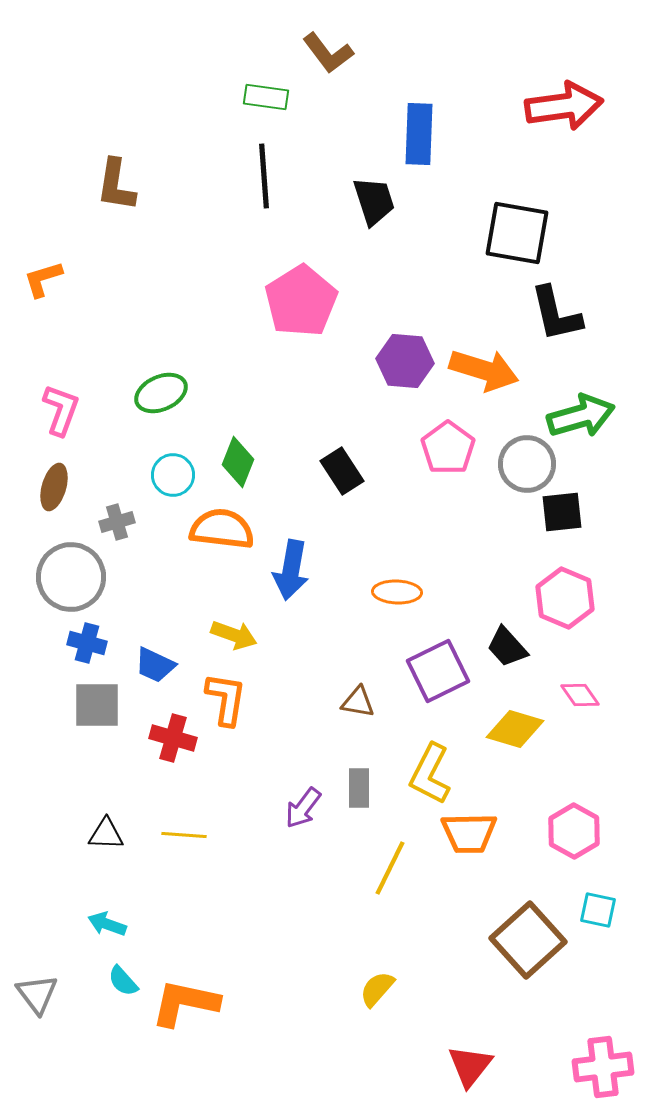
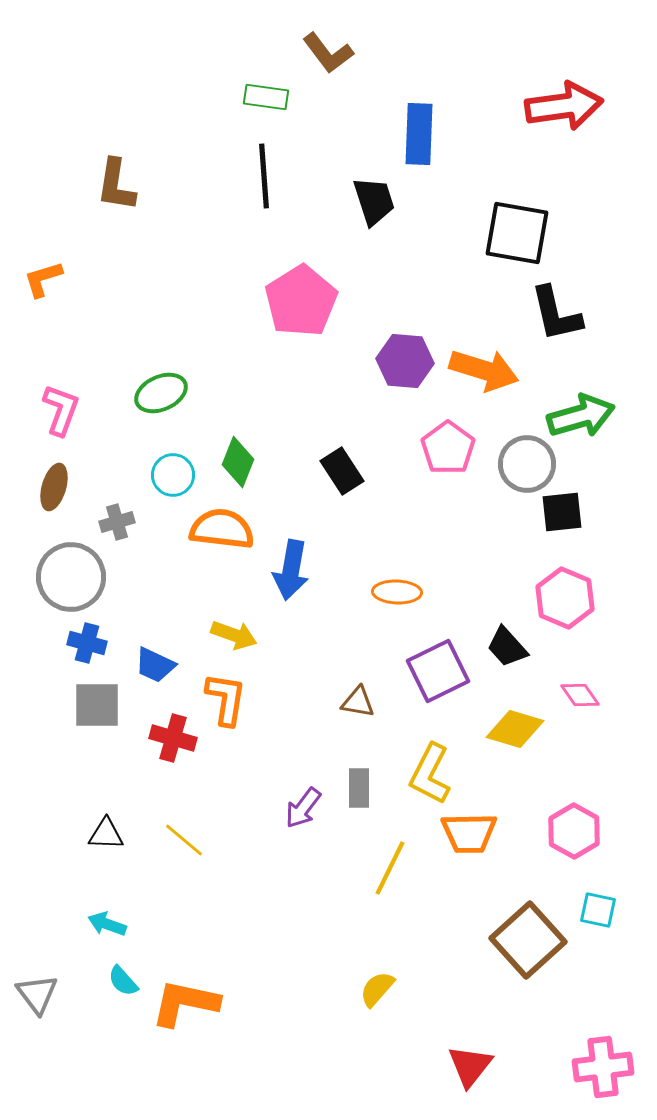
yellow line at (184, 835): moved 5 px down; rotated 36 degrees clockwise
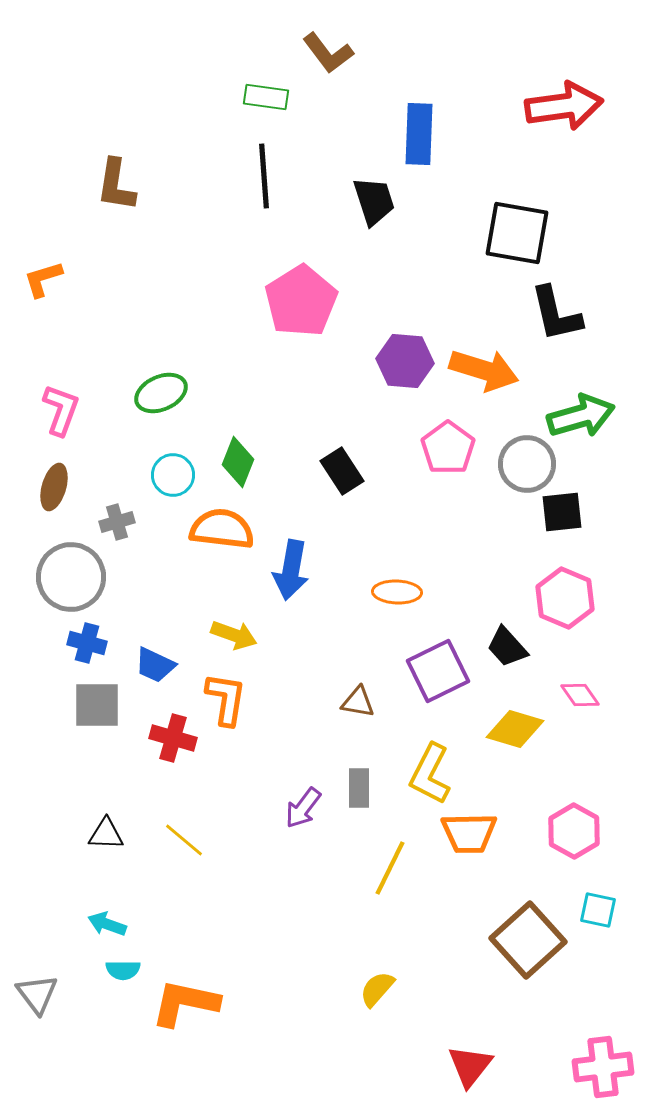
cyan semicircle at (123, 981): moved 11 px up; rotated 48 degrees counterclockwise
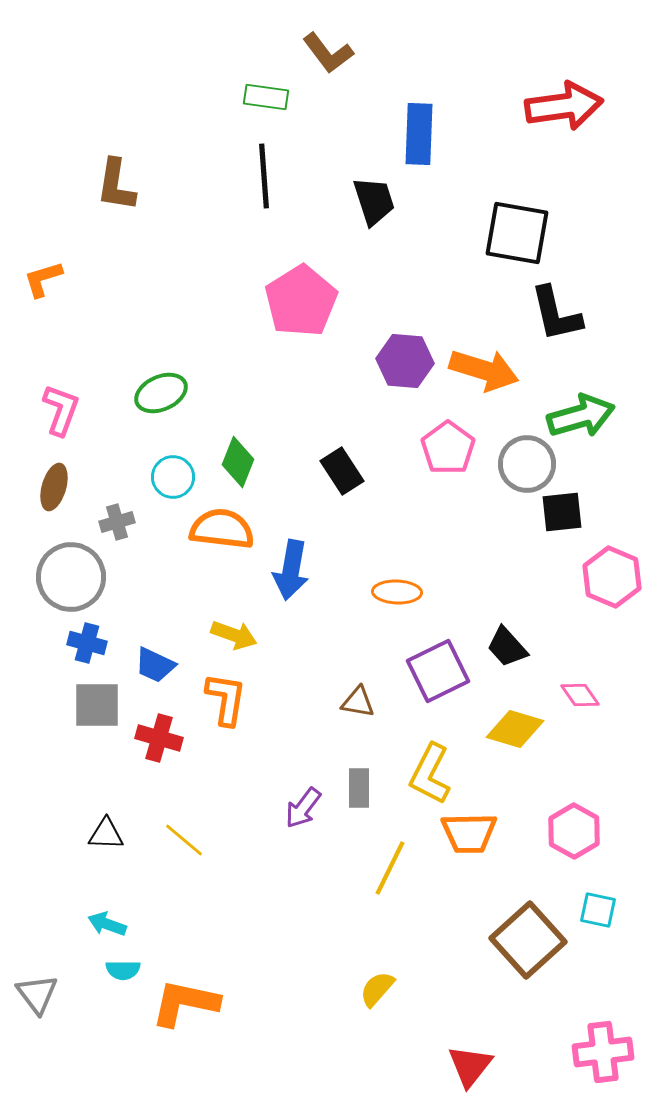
cyan circle at (173, 475): moved 2 px down
pink hexagon at (565, 598): moved 47 px right, 21 px up
red cross at (173, 738): moved 14 px left
pink cross at (603, 1067): moved 15 px up
